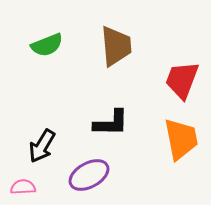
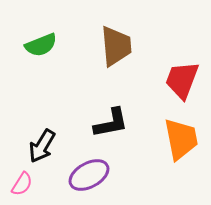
green semicircle: moved 6 px left
black L-shape: rotated 12 degrees counterclockwise
pink semicircle: moved 1 px left, 3 px up; rotated 125 degrees clockwise
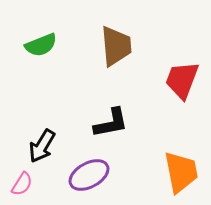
orange trapezoid: moved 33 px down
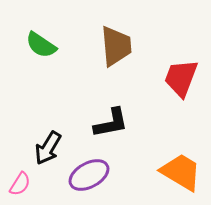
green semicircle: rotated 56 degrees clockwise
red trapezoid: moved 1 px left, 2 px up
black arrow: moved 6 px right, 2 px down
orange trapezoid: rotated 48 degrees counterclockwise
pink semicircle: moved 2 px left
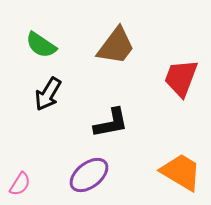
brown trapezoid: rotated 42 degrees clockwise
black arrow: moved 54 px up
purple ellipse: rotated 9 degrees counterclockwise
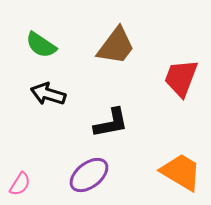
black arrow: rotated 76 degrees clockwise
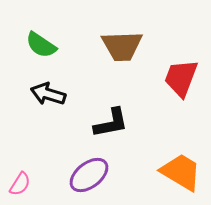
brown trapezoid: moved 6 px right; rotated 51 degrees clockwise
